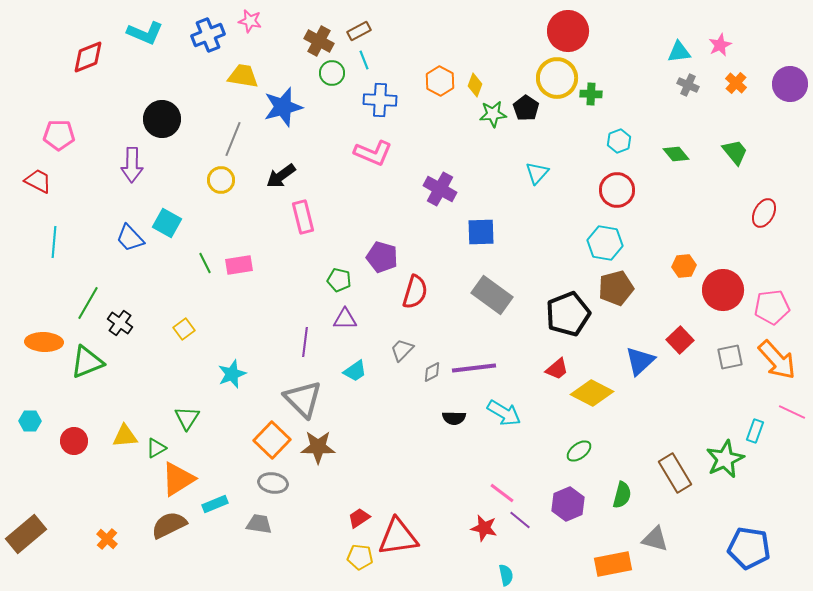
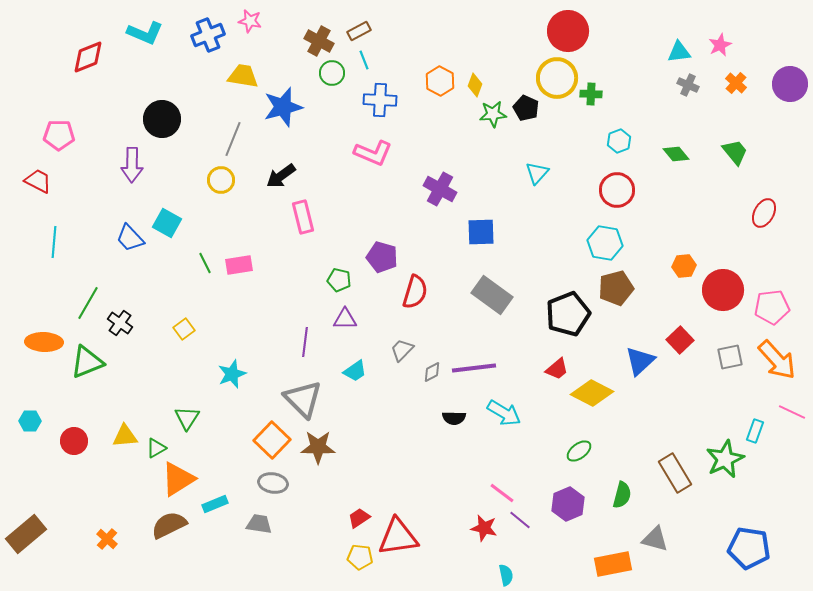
black pentagon at (526, 108): rotated 10 degrees counterclockwise
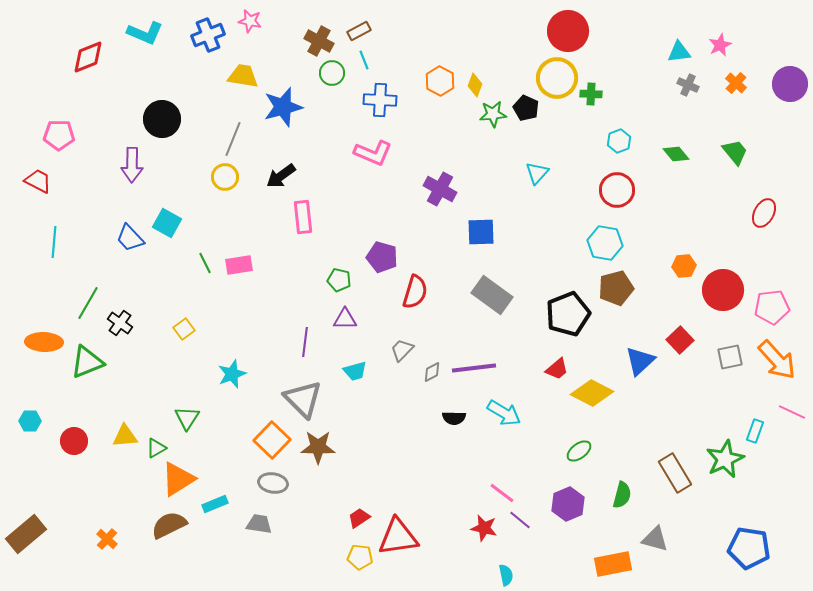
yellow circle at (221, 180): moved 4 px right, 3 px up
pink rectangle at (303, 217): rotated 8 degrees clockwise
cyan trapezoid at (355, 371): rotated 20 degrees clockwise
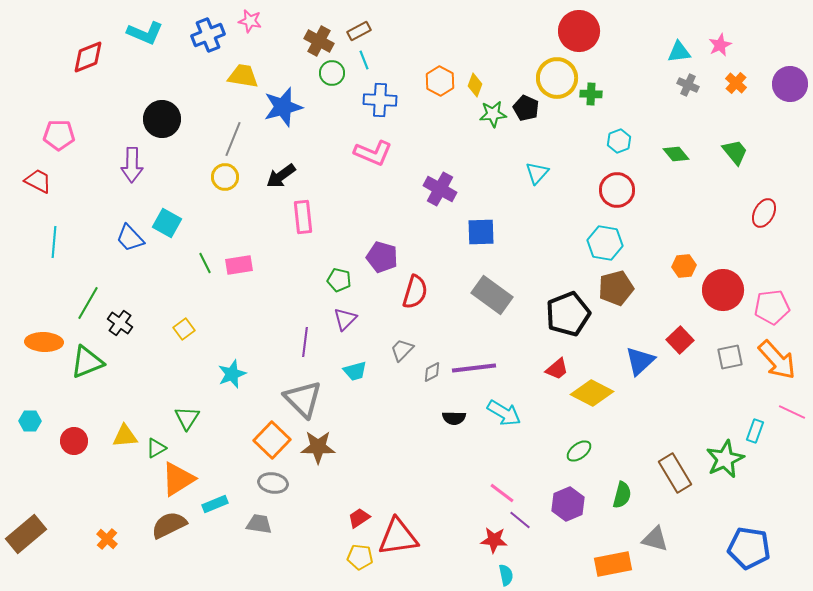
red circle at (568, 31): moved 11 px right
purple triangle at (345, 319): rotated 45 degrees counterclockwise
red star at (484, 528): moved 10 px right, 12 px down; rotated 8 degrees counterclockwise
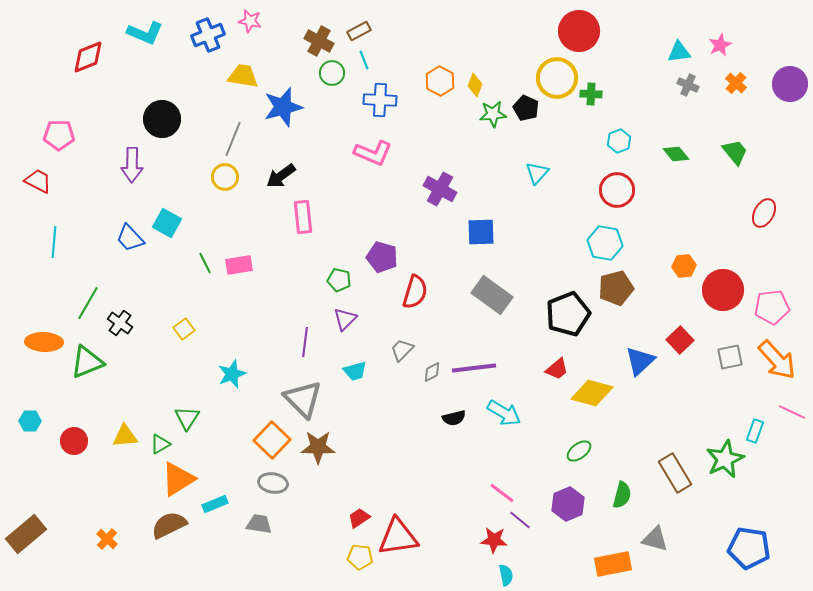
yellow diamond at (592, 393): rotated 12 degrees counterclockwise
black semicircle at (454, 418): rotated 15 degrees counterclockwise
green triangle at (156, 448): moved 4 px right, 4 px up
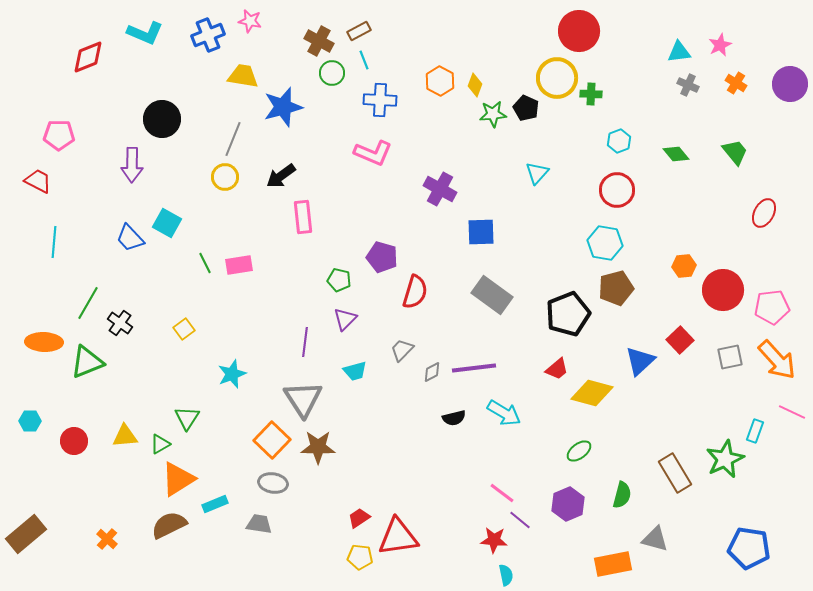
orange cross at (736, 83): rotated 10 degrees counterclockwise
gray triangle at (303, 399): rotated 12 degrees clockwise
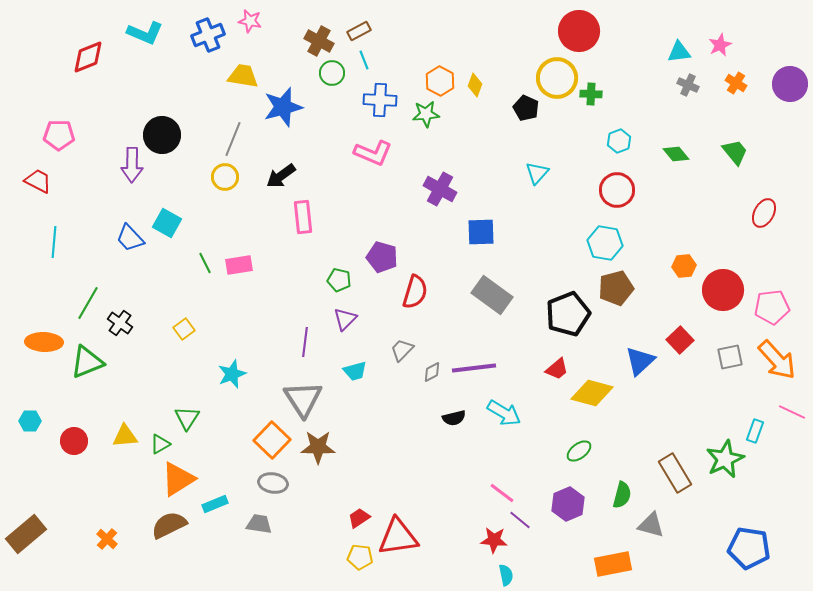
green star at (493, 114): moved 67 px left
black circle at (162, 119): moved 16 px down
gray triangle at (655, 539): moved 4 px left, 14 px up
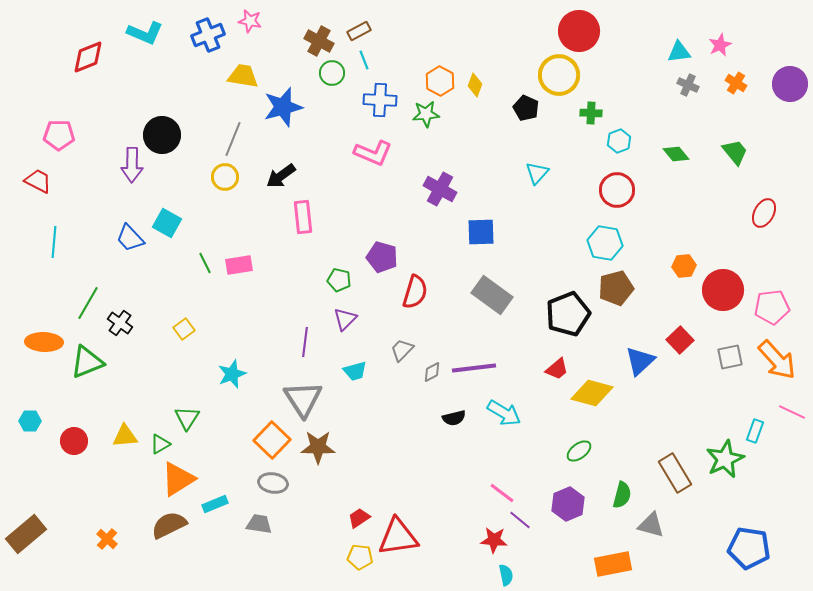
yellow circle at (557, 78): moved 2 px right, 3 px up
green cross at (591, 94): moved 19 px down
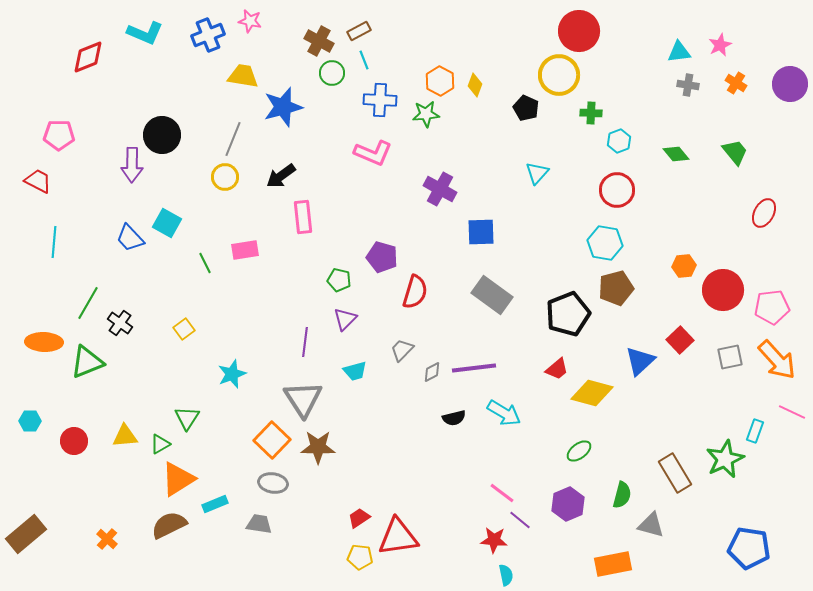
gray cross at (688, 85): rotated 15 degrees counterclockwise
pink rectangle at (239, 265): moved 6 px right, 15 px up
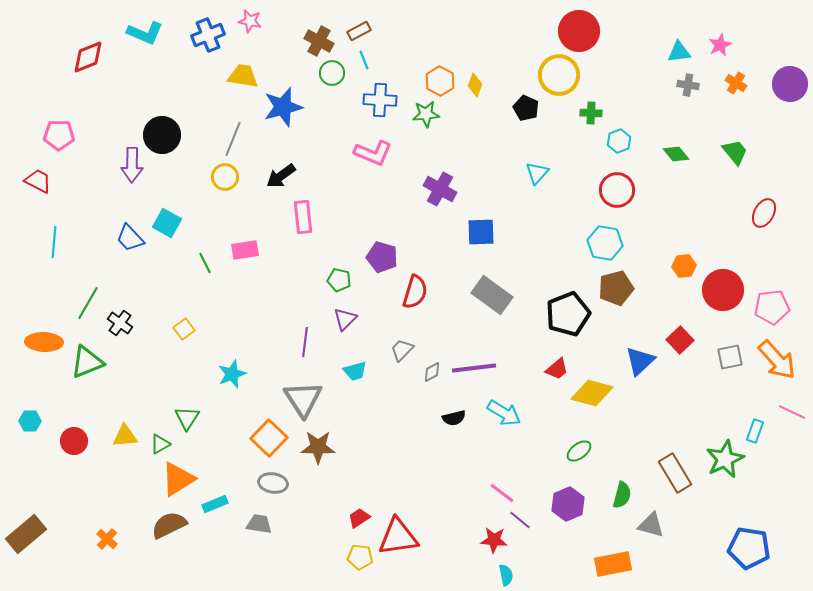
orange square at (272, 440): moved 3 px left, 2 px up
